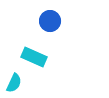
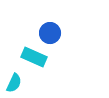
blue circle: moved 12 px down
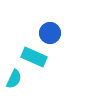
cyan semicircle: moved 4 px up
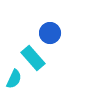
cyan rectangle: moved 1 px left, 1 px down; rotated 25 degrees clockwise
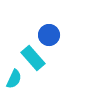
blue circle: moved 1 px left, 2 px down
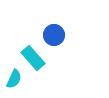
blue circle: moved 5 px right
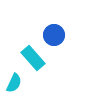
cyan semicircle: moved 4 px down
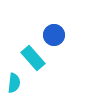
cyan semicircle: rotated 18 degrees counterclockwise
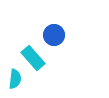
cyan semicircle: moved 1 px right, 4 px up
